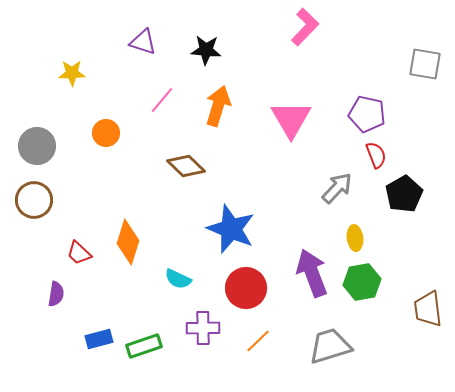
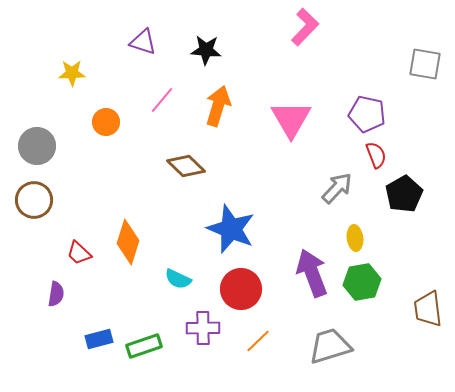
orange circle: moved 11 px up
red circle: moved 5 px left, 1 px down
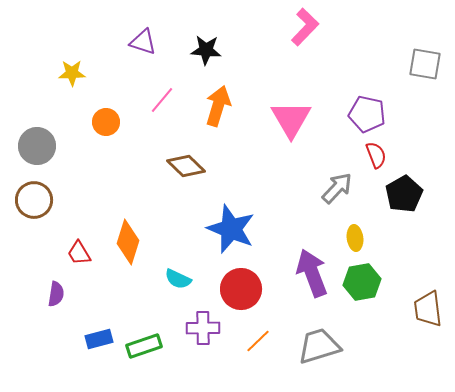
red trapezoid: rotated 16 degrees clockwise
gray trapezoid: moved 11 px left
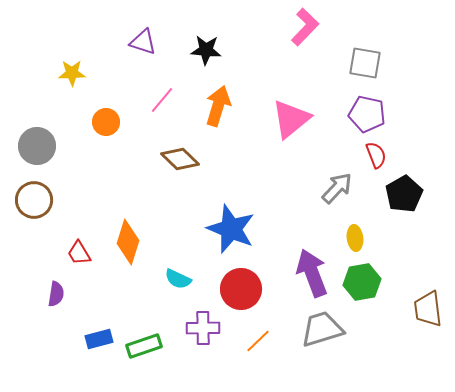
gray square: moved 60 px left, 1 px up
pink triangle: rotated 21 degrees clockwise
brown diamond: moved 6 px left, 7 px up
gray trapezoid: moved 3 px right, 17 px up
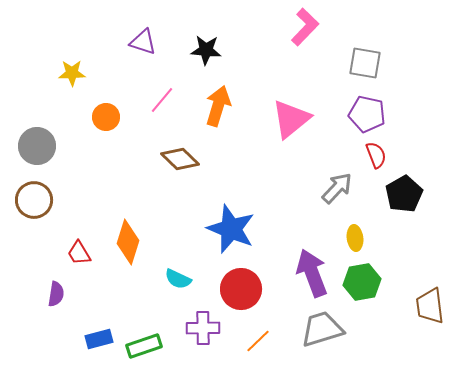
orange circle: moved 5 px up
brown trapezoid: moved 2 px right, 3 px up
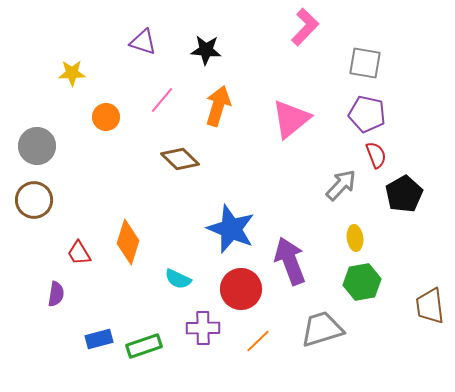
gray arrow: moved 4 px right, 3 px up
purple arrow: moved 22 px left, 12 px up
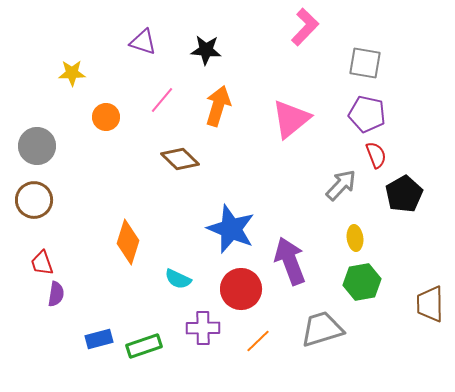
red trapezoid: moved 37 px left, 10 px down; rotated 12 degrees clockwise
brown trapezoid: moved 2 px up; rotated 6 degrees clockwise
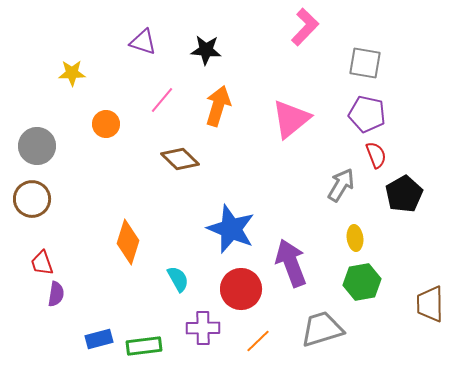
orange circle: moved 7 px down
gray arrow: rotated 12 degrees counterclockwise
brown circle: moved 2 px left, 1 px up
purple arrow: moved 1 px right, 2 px down
cyan semicircle: rotated 144 degrees counterclockwise
green rectangle: rotated 12 degrees clockwise
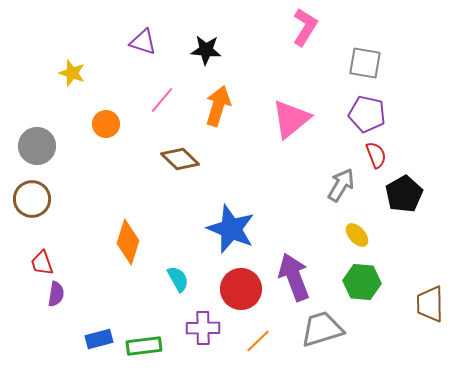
pink L-shape: rotated 12 degrees counterclockwise
yellow star: rotated 20 degrees clockwise
yellow ellipse: moved 2 px right, 3 px up; rotated 35 degrees counterclockwise
purple arrow: moved 3 px right, 14 px down
green hexagon: rotated 15 degrees clockwise
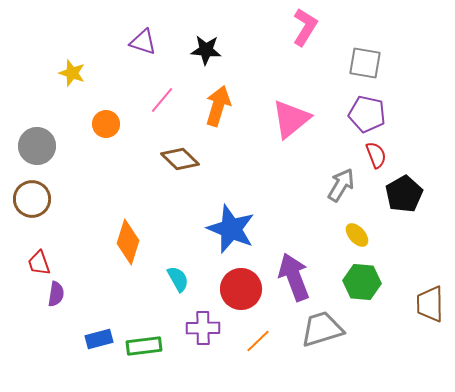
red trapezoid: moved 3 px left
